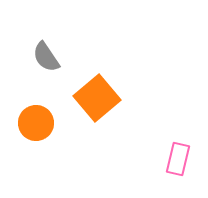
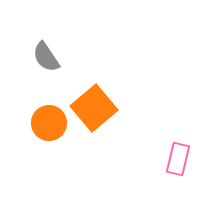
orange square: moved 3 px left, 10 px down
orange circle: moved 13 px right
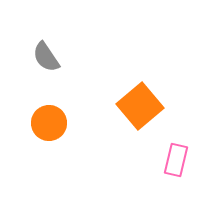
orange square: moved 46 px right, 2 px up
pink rectangle: moved 2 px left, 1 px down
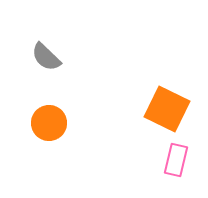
gray semicircle: rotated 12 degrees counterclockwise
orange square: moved 27 px right, 3 px down; rotated 24 degrees counterclockwise
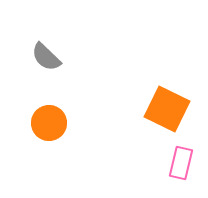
pink rectangle: moved 5 px right, 3 px down
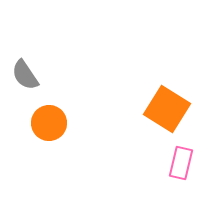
gray semicircle: moved 21 px left, 18 px down; rotated 12 degrees clockwise
orange square: rotated 6 degrees clockwise
